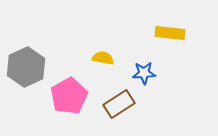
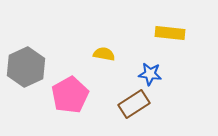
yellow semicircle: moved 1 px right, 4 px up
blue star: moved 6 px right, 1 px down; rotated 10 degrees clockwise
pink pentagon: moved 1 px right, 1 px up
brown rectangle: moved 15 px right
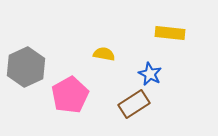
blue star: rotated 20 degrees clockwise
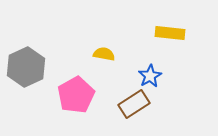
blue star: moved 2 px down; rotated 15 degrees clockwise
pink pentagon: moved 6 px right
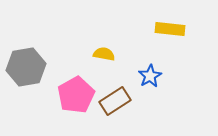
yellow rectangle: moved 4 px up
gray hexagon: rotated 15 degrees clockwise
brown rectangle: moved 19 px left, 3 px up
